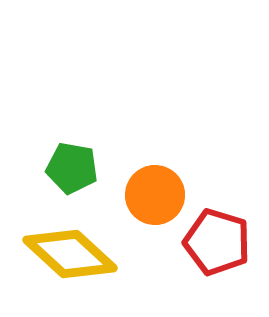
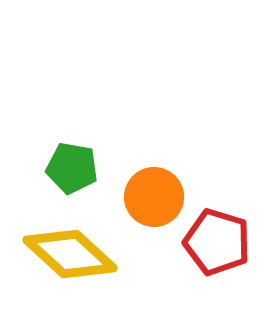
orange circle: moved 1 px left, 2 px down
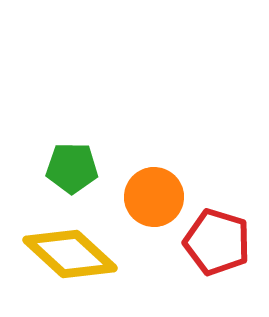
green pentagon: rotated 9 degrees counterclockwise
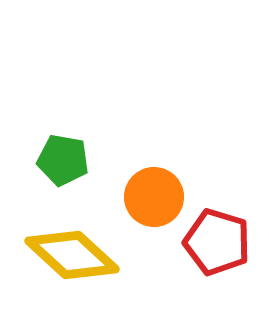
green pentagon: moved 9 px left, 8 px up; rotated 9 degrees clockwise
yellow diamond: moved 2 px right, 1 px down
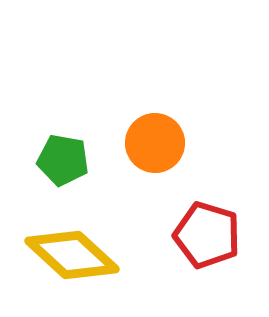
orange circle: moved 1 px right, 54 px up
red pentagon: moved 10 px left, 7 px up
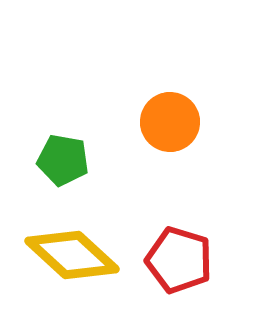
orange circle: moved 15 px right, 21 px up
red pentagon: moved 28 px left, 25 px down
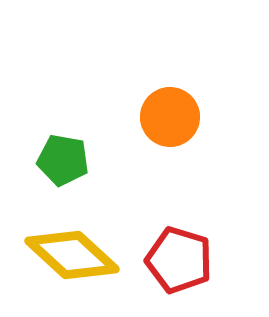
orange circle: moved 5 px up
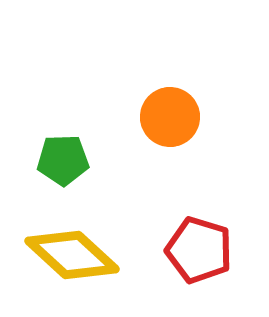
green pentagon: rotated 12 degrees counterclockwise
red pentagon: moved 20 px right, 10 px up
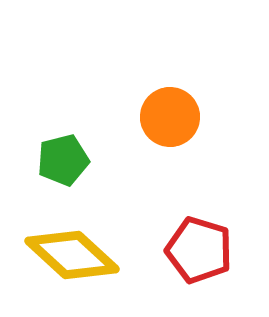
green pentagon: rotated 12 degrees counterclockwise
